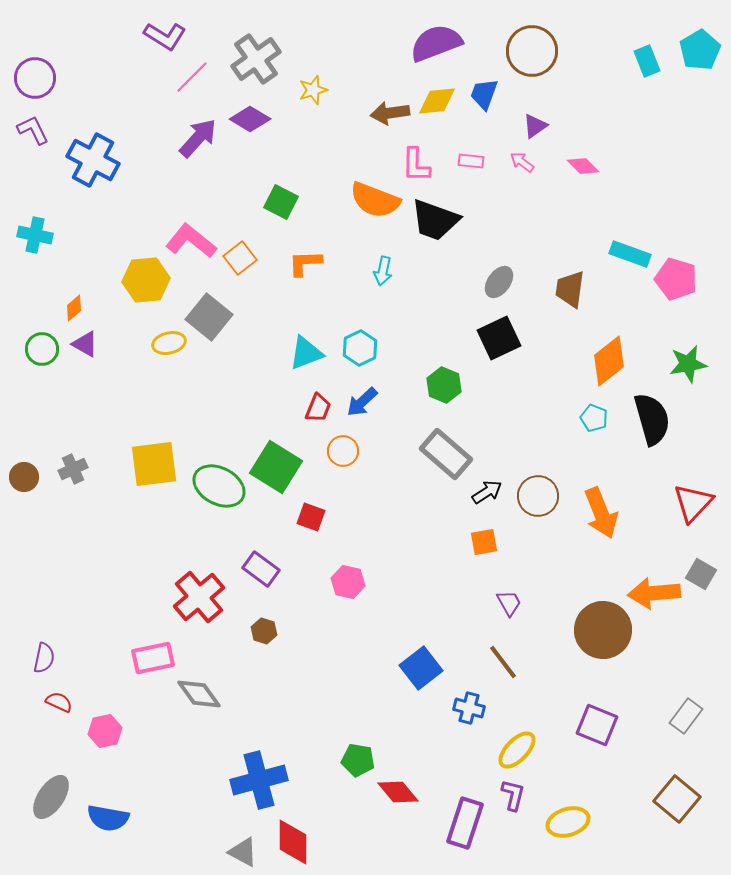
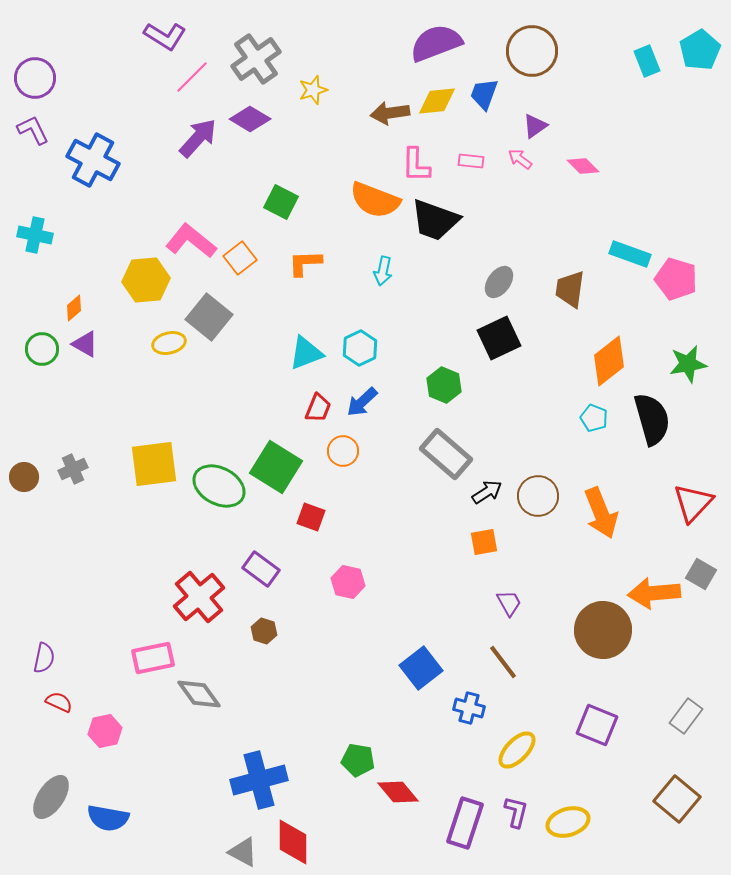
pink arrow at (522, 162): moved 2 px left, 3 px up
purple L-shape at (513, 795): moved 3 px right, 17 px down
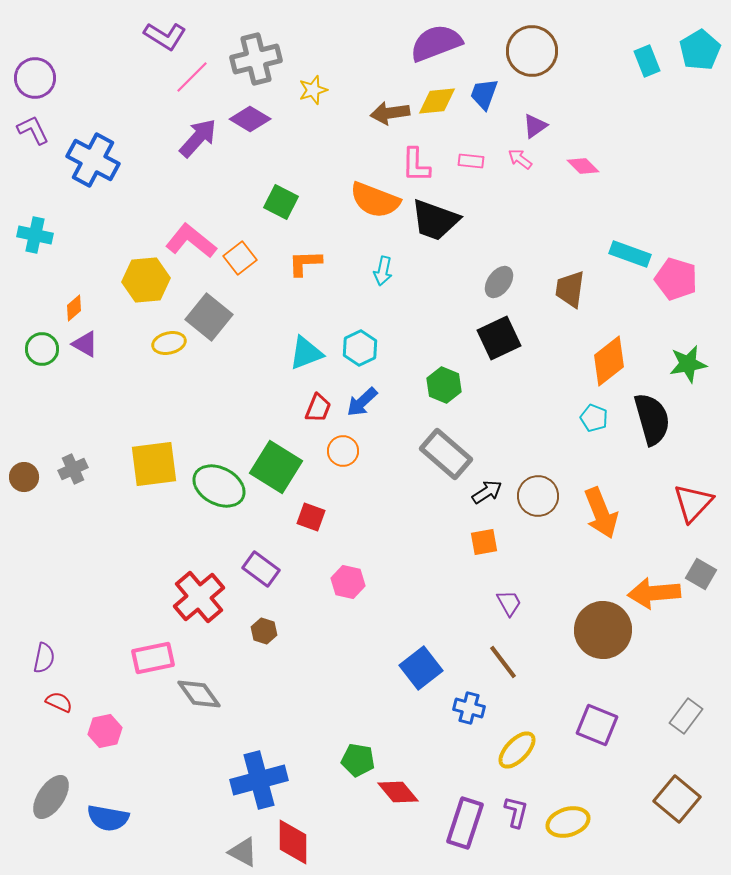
gray cross at (256, 59): rotated 21 degrees clockwise
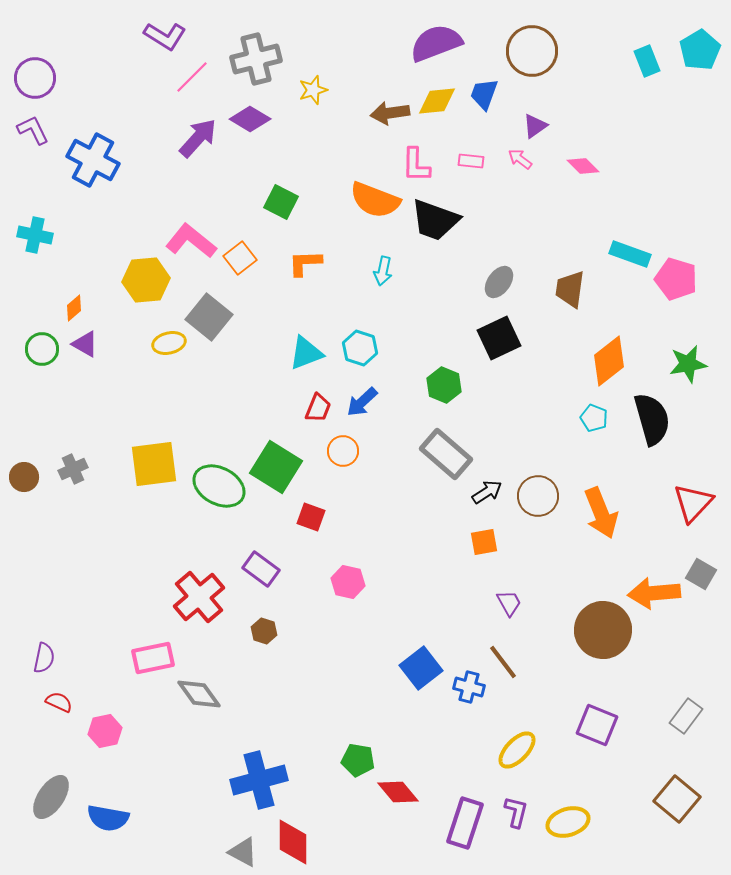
cyan hexagon at (360, 348): rotated 16 degrees counterclockwise
blue cross at (469, 708): moved 21 px up
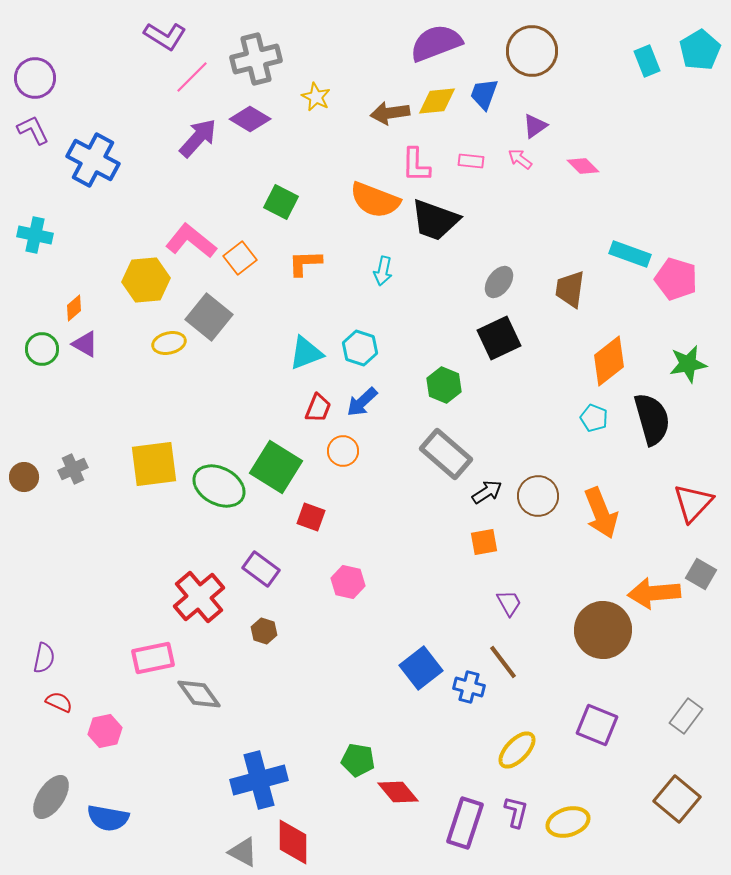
yellow star at (313, 90): moved 3 px right, 7 px down; rotated 28 degrees counterclockwise
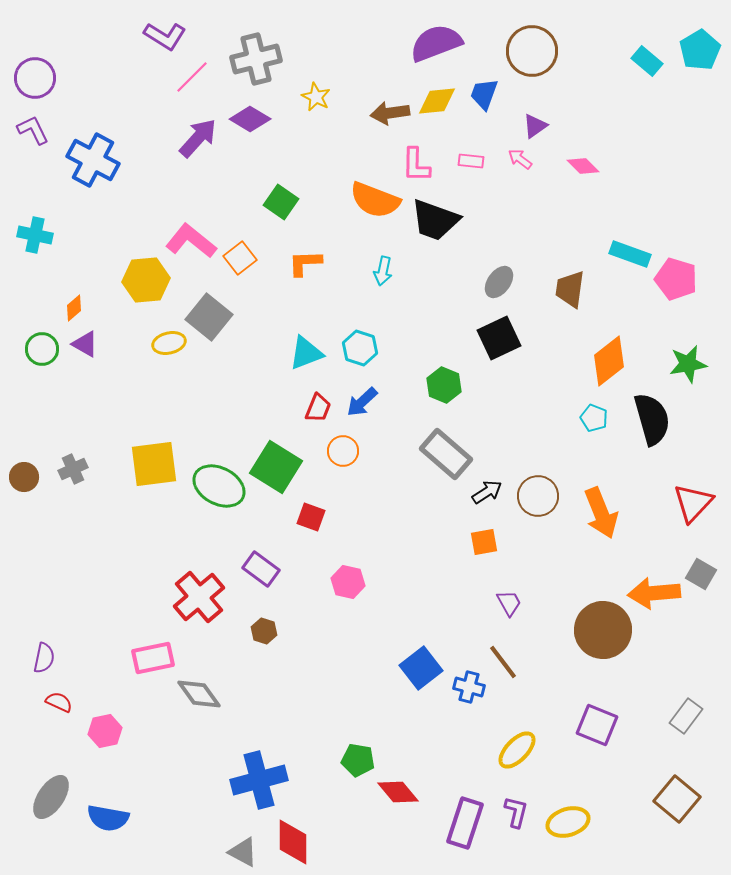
cyan rectangle at (647, 61): rotated 28 degrees counterclockwise
green square at (281, 202): rotated 8 degrees clockwise
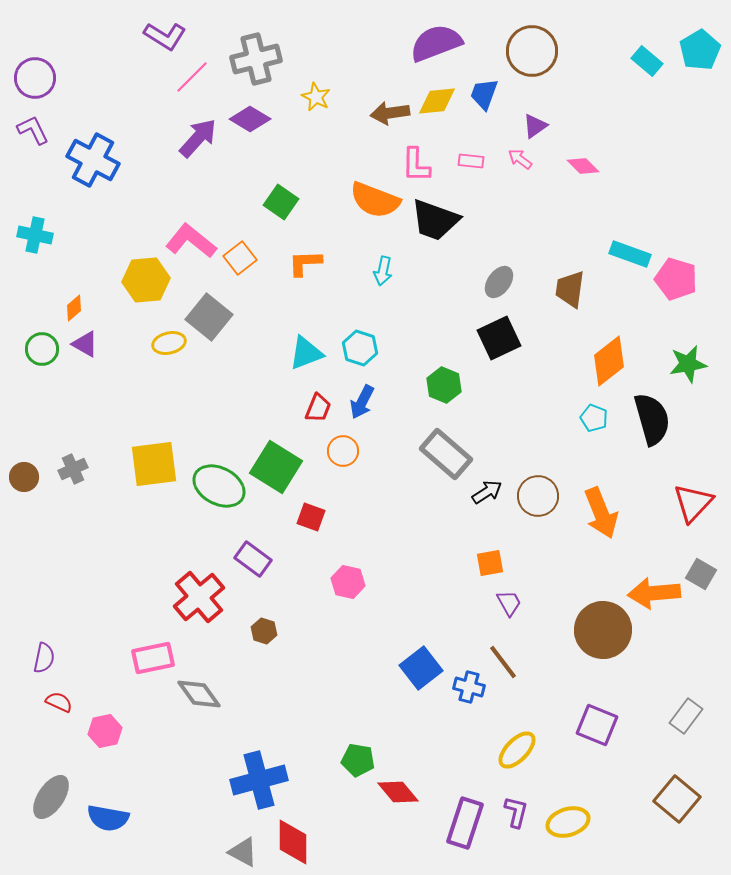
blue arrow at (362, 402): rotated 20 degrees counterclockwise
orange square at (484, 542): moved 6 px right, 21 px down
purple rectangle at (261, 569): moved 8 px left, 10 px up
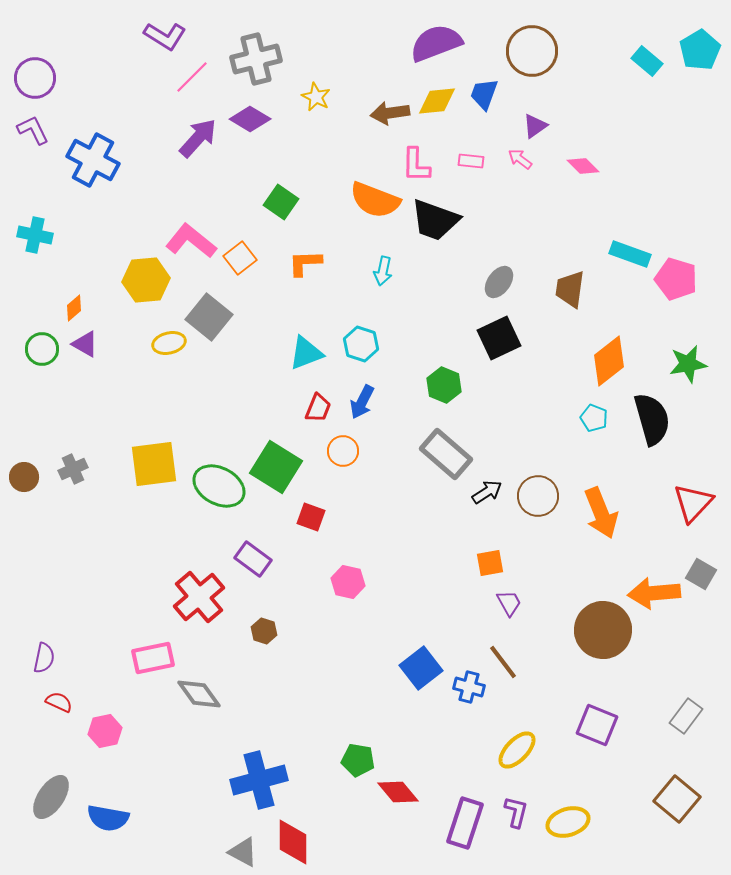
cyan hexagon at (360, 348): moved 1 px right, 4 px up
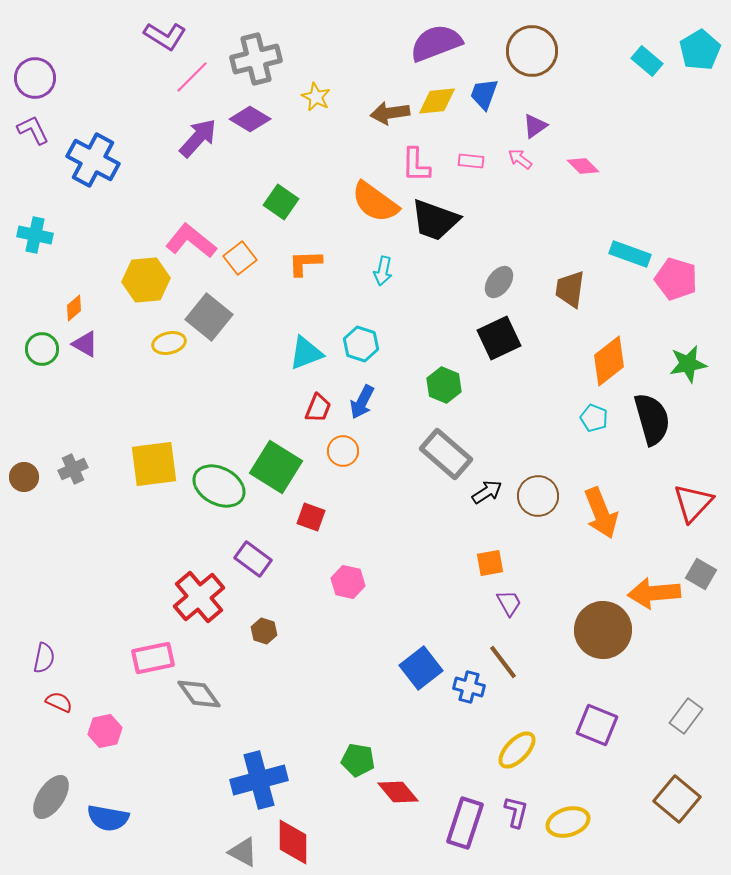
orange semicircle at (375, 200): moved 2 px down; rotated 15 degrees clockwise
